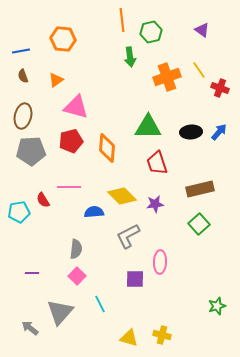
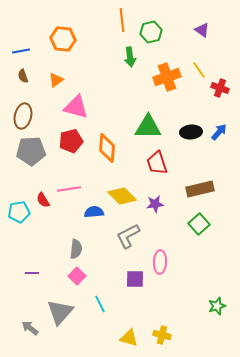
pink line: moved 2 px down; rotated 10 degrees counterclockwise
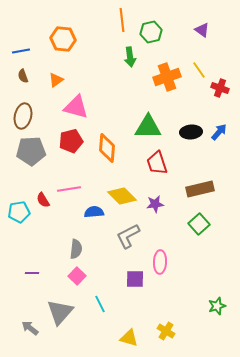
yellow cross: moved 4 px right, 4 px up; rotated 18 degrees clockwise
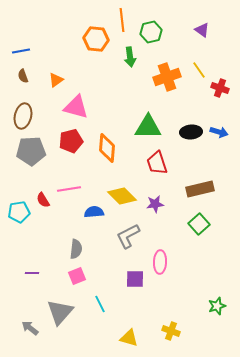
orange hexagon: moved 33 px right
blue arrow: rotated 66 degrees clockwise
pink square: rotated 24 degrees clockwise
yellow cross: moved 5 px right; rotated 12 degrees counterclockwise
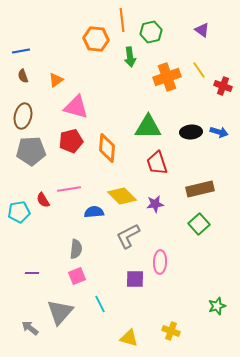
red cross: moved 3 px right, 2 px up
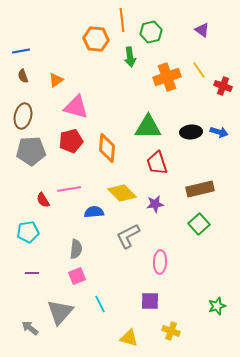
yellow diamond: moved 3 px up
cyan pentagon: moved 9 px right, 20 px down
purple square: moved 15 px right, 22 px down
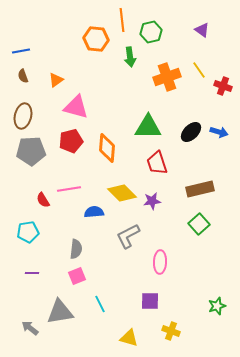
black ellipse: rotated 40 degrees counterclockwise
purple star: moved 3 px left, 3 px up
gray triangle: rotated 40 degrees clockwise
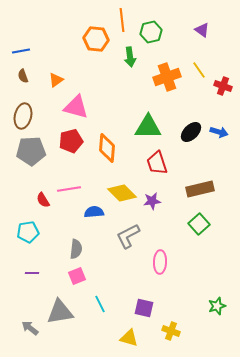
purple square: moved 6 px left, 7 px down; rotated 12 degrees clockwise
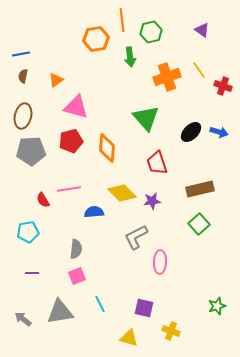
orange hexagon: rotated 15 degrees counterclockwise
blue line: moved 3 px down
brown semicircle: rotated 32 degrees clockwise
green triangle: moved 2 px left, 9 px up; rotated 48 degrees clockwise
gray L-shape: moved 8 px right, 1 px down
gray arrow: moved 7 px left, 9 px up
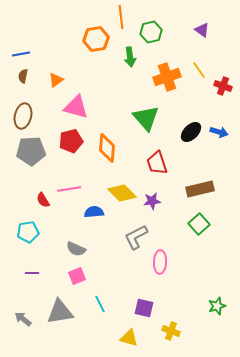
orange line: moved 1 px left, 3 px up
gray semicircle: rotated 108 degrees clockwise
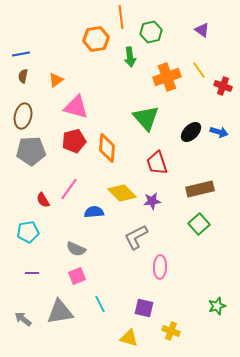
red pentagon: moved 3 px right
pink line: rotated 45 degrees counterclockwise
pink ellipse: moved 5 px down
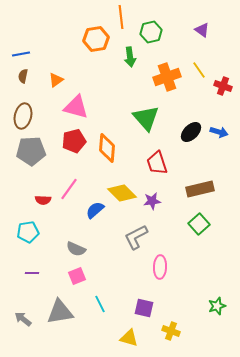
red semicircle: rotated 56 degrees counterclockwise
blue semicircle: moved 1 px right, 2 px up; rotated 36 degrees counterclockwise
